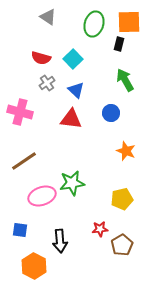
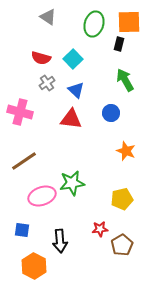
blue square: moved 2 px right
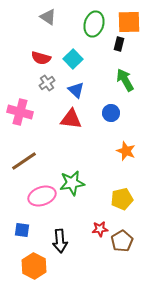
brown pentagon: moved 4 px up
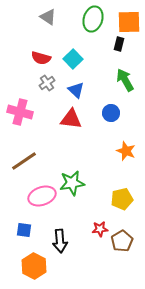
green ellipse: moved 1 px left, 5 px up
blue square: moved 2 px right
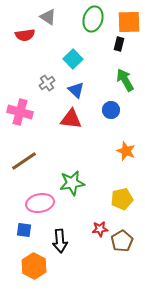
red semicircle: moved 16 px left, 23 px up; rotated 24 degrees counterclockwise
blue circle: moved 3 px up
pink ellipse: moved 2 px left, 7 px down; rotated 8 degrees clockwise
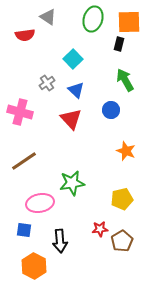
red triangle: rotated 40 degrees clockwise
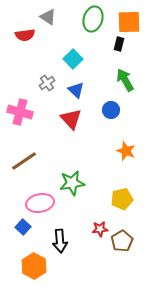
blue square: moved 1 px left, 3 px up; rotated 35 degrees clockwise
